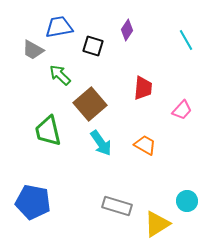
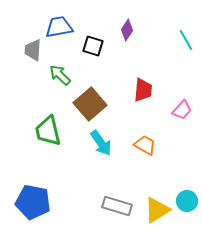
gray trapezoid: rotated 65 degrees clockwise
red trapezoid: moved 2 px down
yellow triangle: moved 14 px up
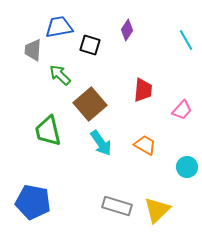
black square: moved 3 px left, 1 px up
cyan circle: moved 34 px up
yellow triangle: rotated 12 degrees counterclockwise
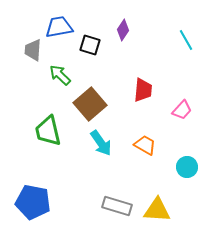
purple diamond: moved 4 px left
yellow triangle: rotated 48 degrees clockwise
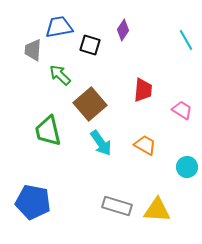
pink trapezoid: rotated 100 degrees counterclockwise
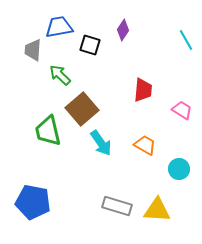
brown square: moved 8 px left, 5 px down
cyan circle: moved 8 px left, 2 px down
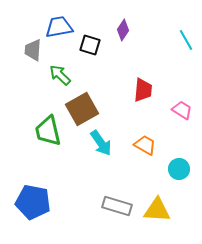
brown square: rotated 12 degrees clockwise
